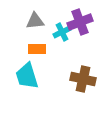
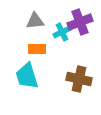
brown cross: moved 4 px left
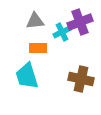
orange rectangle: moved 1 px right, 1 px up
brown cross: moved 2 px right
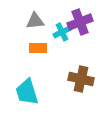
cyan trapezoid: moved 16 px down
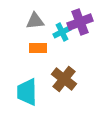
brown cross: moved 17 px left; rotated 25 degrees clockwise
cyan trapezoid: rotated 16 degrees clockwise
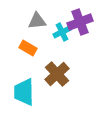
gray triangle: moved 2 px right
orange rectangle: moved 10 px left; rotated 30 degrees clockwise
brown cross: moved 7 px left, 5 px up; rotated 10 degrees clockwise
cyan trapezoid: moved 3 px left
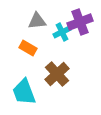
cyan trapezoid: rotated 20 degrees counterclockwise
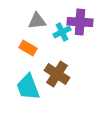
purple cross: rotated 25 degrees clockwise
brown cross: rotated 15 degrees counterclockwise
cyan trapezoid: moved 4 px right, 5 px up
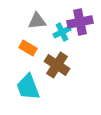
purple cross: rotated 15 degrees counterclockwise
brown cross: moved 9 px up
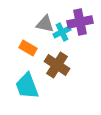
gray triangle: moved 8 px right, 3 px down; rotated 18 degrees clockwise
cyan trapezoid: moved 1 px left, 1 px up
